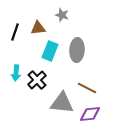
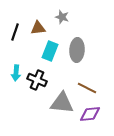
gray star: moved 2 px down
black cross: rotated 24 degrees counterclockwise
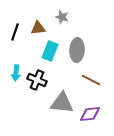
brown line: moved 4 px right, 8 px up
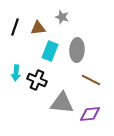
black line: moved 5 px up
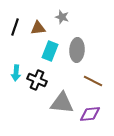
brown line: moved 2 px right, 1 px down
